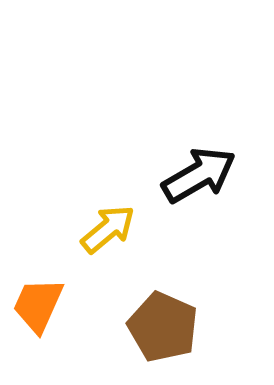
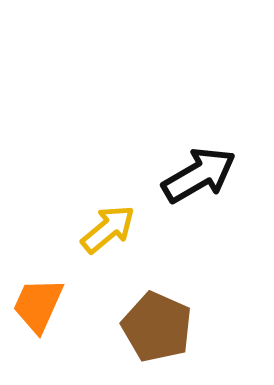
brown pentagon: moved 6 px left
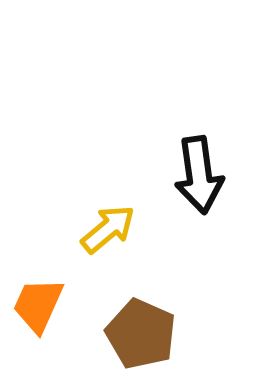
black arrow: rotated 112 degrees clockwise
brown pentagon: moved 16 px left, 7 px down
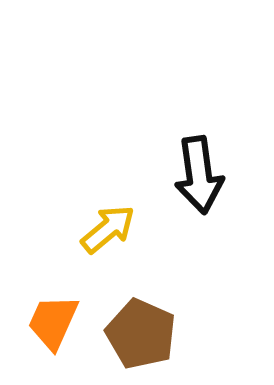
orange trapezoid: moved 15 px right, 17 px down
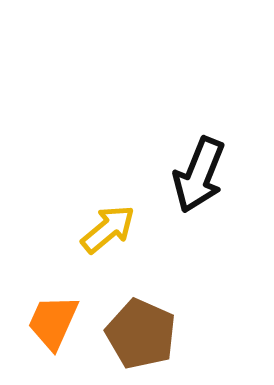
black arrow: rotated 30 degrees clockwise
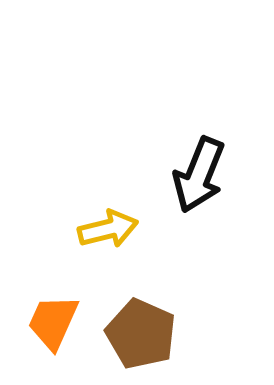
yellow arrow: rotated 26 degrees clockwise
